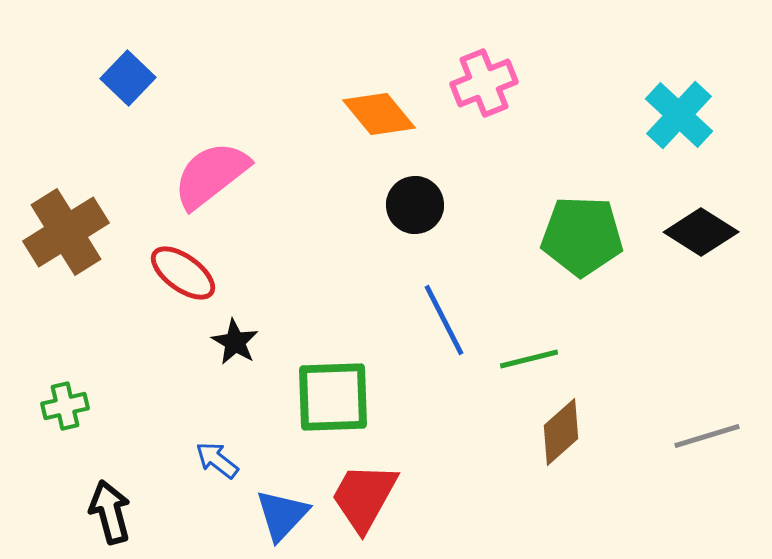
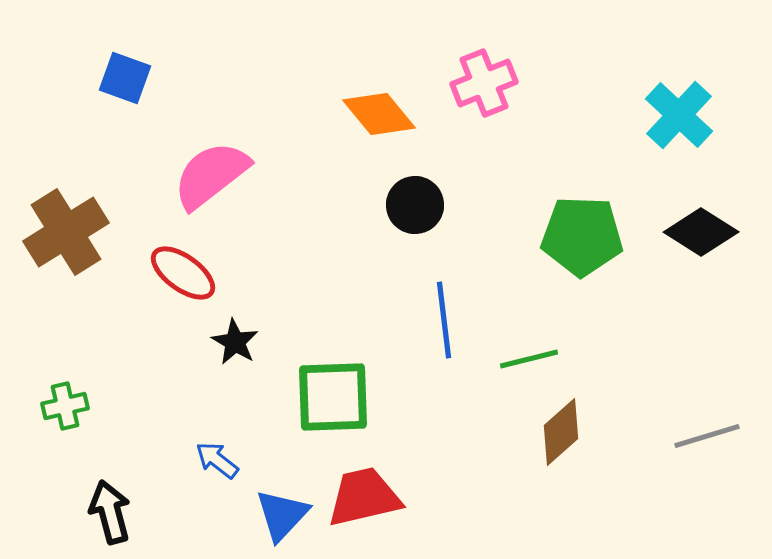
blue square: moved 3 px left; rotated 24 degrees counterclockwise
blue line: rotated 20 degrees clockwise
red trapezoid: rotated 48 degrees clockwise
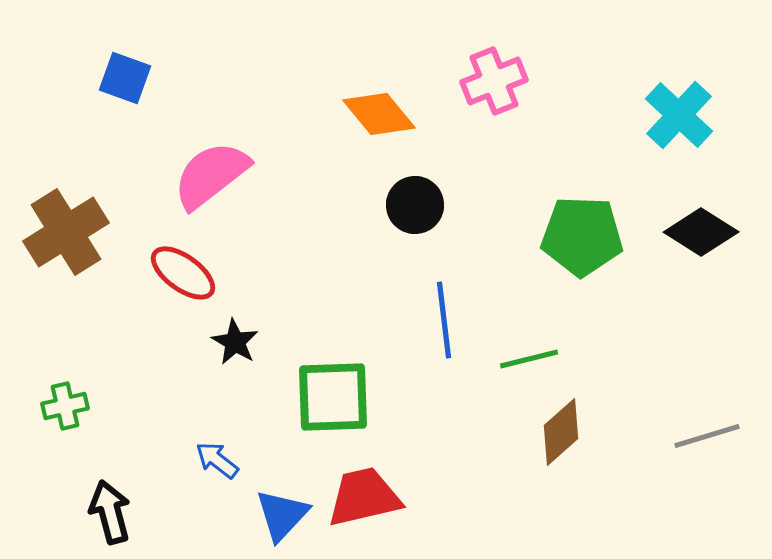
pink cross: moved 10 px right, 2 px up
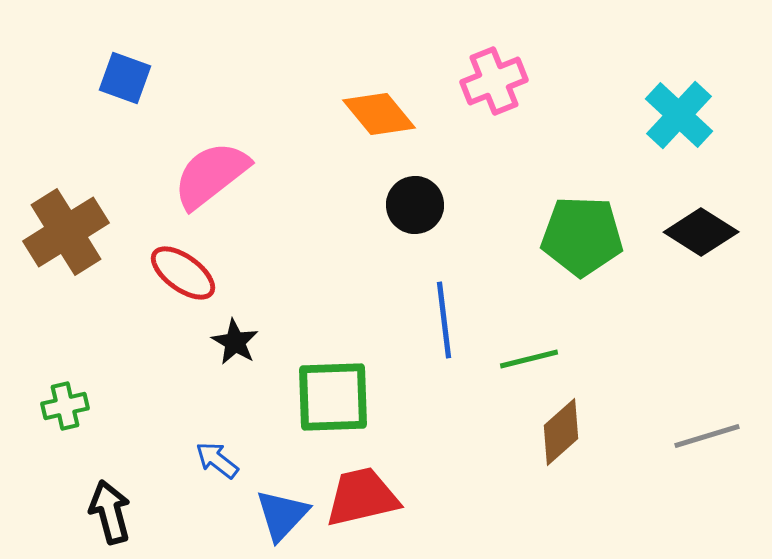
red trapezoid: moved 2 px left
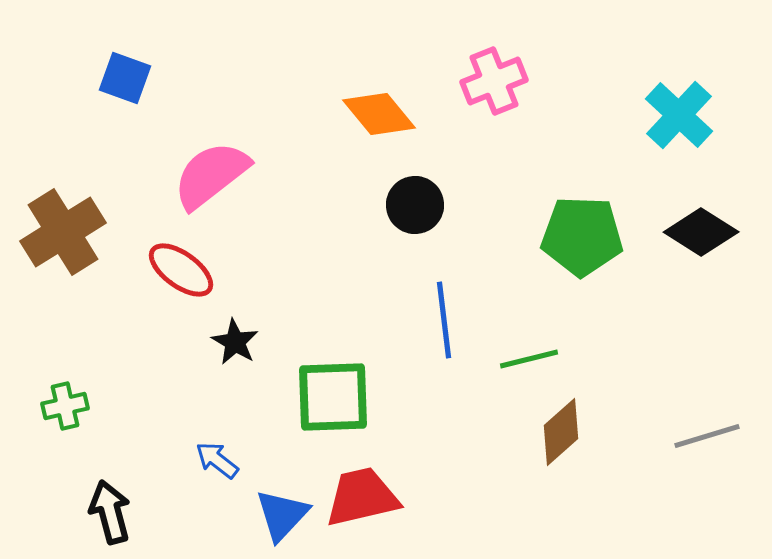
brown cross: moved 3 px left
red ellipse: moved 2 px left, 3 px up
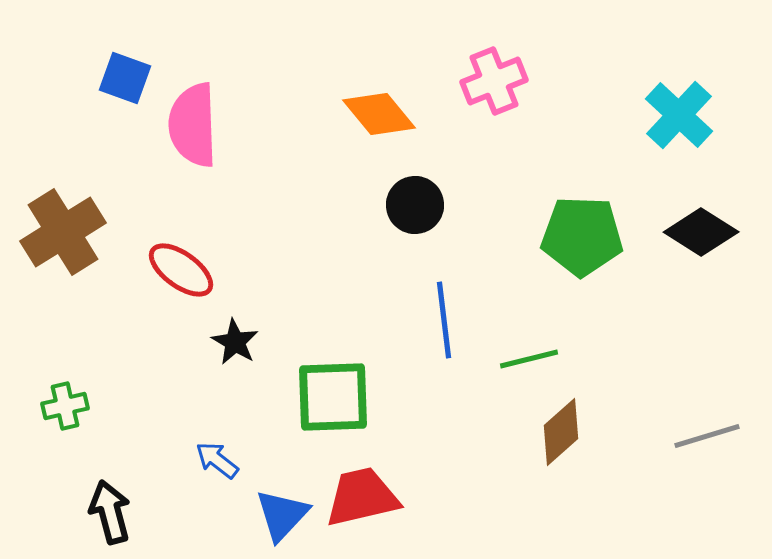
pink semicircle: moved 18 px left, 50 px up; rotated 54 degrees counterclockwise
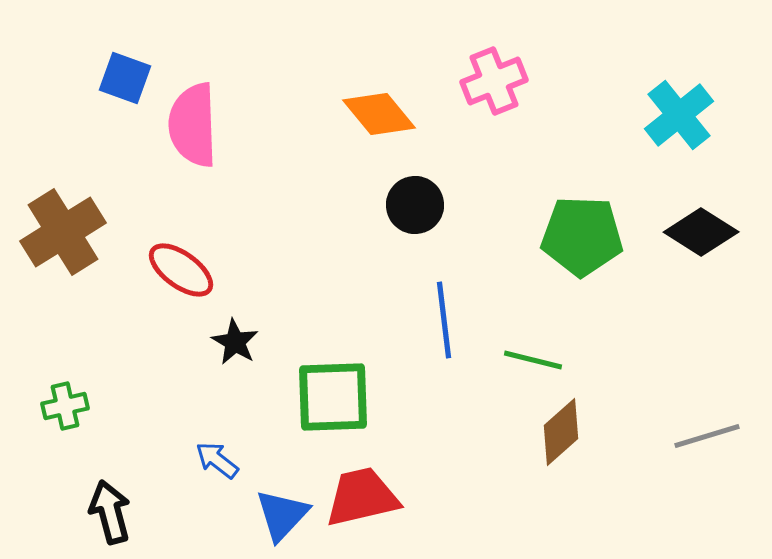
cyan cross: rotated 8 degrees clockwise
green line: moved 4 px right, 1 px down; rotated 28 degrees clockwise
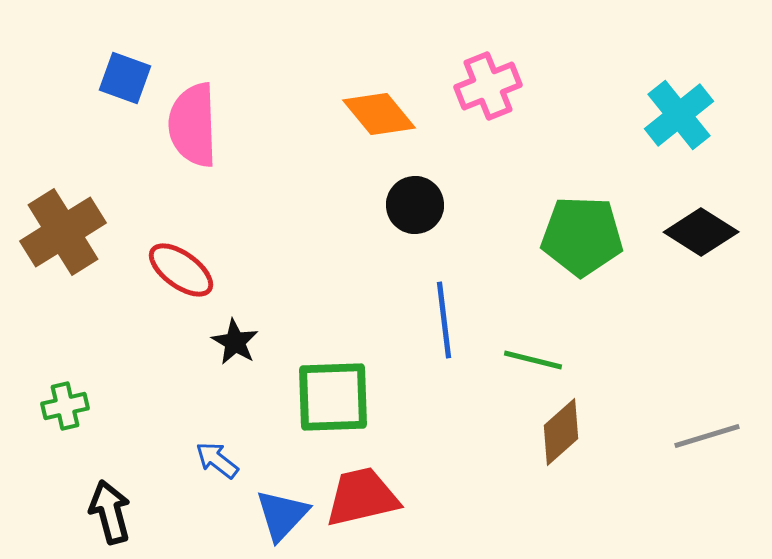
pink cross: moved 6 px left, 5 px down
